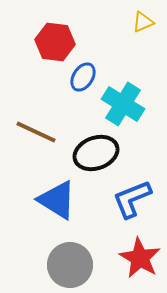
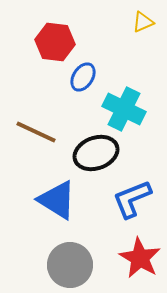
cyan cross: moved 1 px right, 5 px down; rotated 6 degrees counterclockwise
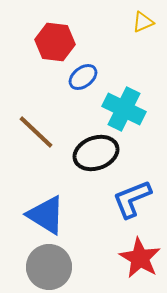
blue ellipse: rotated 20 degrees clockwise
brown line: rotated 18 degrees clockwise
blue triangle: moved 11 px left, 15 px down
gray circle: moved 21 px left, 2 px down
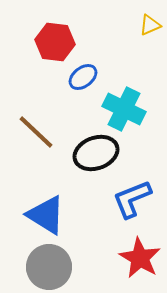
yellow triangle: moved 7 px right, 3 px down
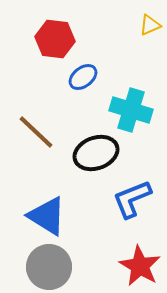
red hexagon: moved 3 px up
cyan cross: moved 7 px right, 1 px down; rotated 9 degrees counterclockwise
blue triangle: moved 1 px right, 1 px down
red star: moved 8 px down
